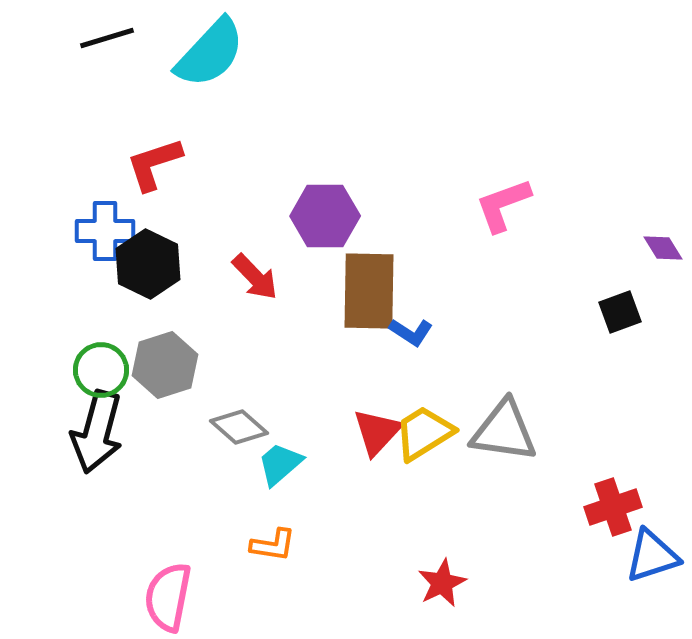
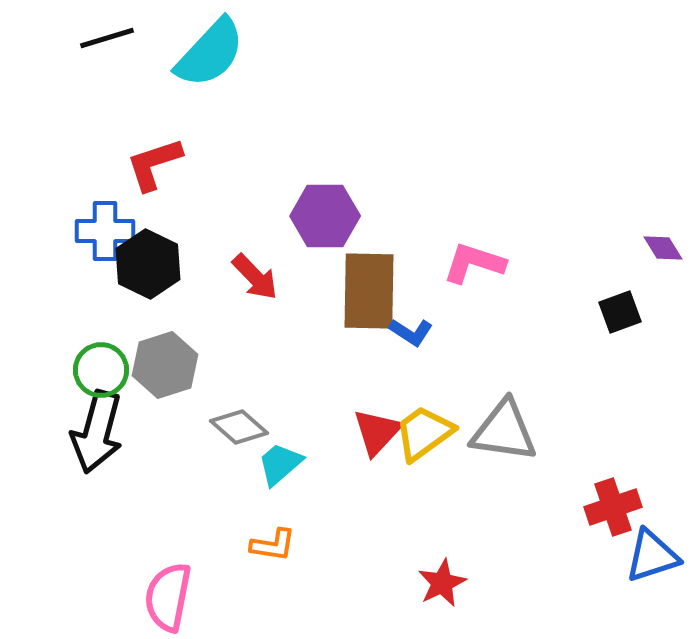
pink L-shape: moved 29 px left, 58 px down; rotated 38 degrees clockwise
yellow trapezoid: rotated 4 degrees counterclockwise
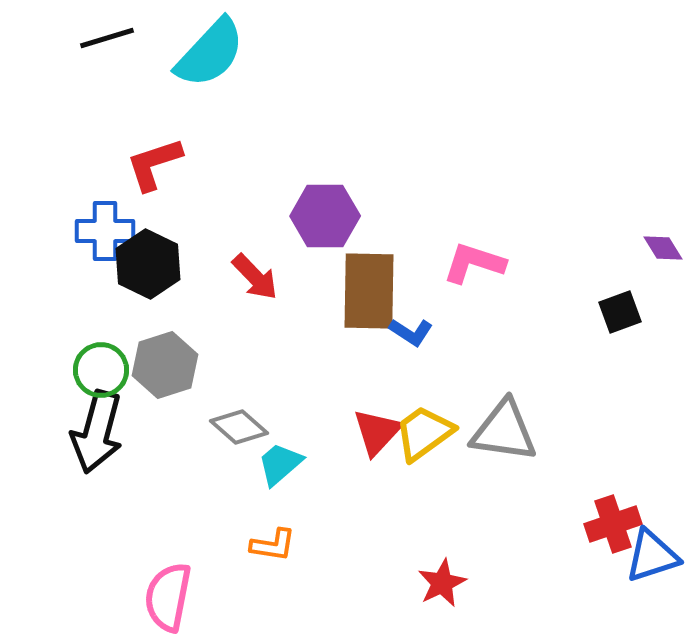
red cross: moved 17 px down
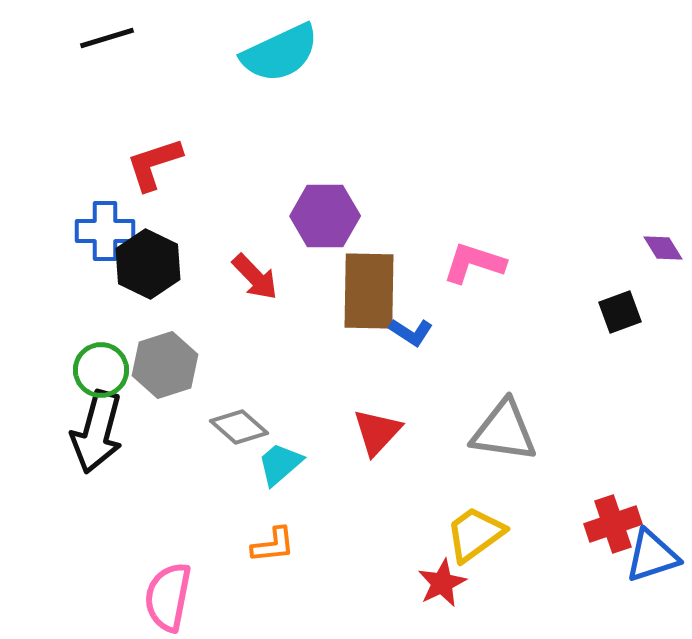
cyan semicircle: moved 70 px right; rotated 22 degrees clockwise
yellow trapezoid: moved 51 px right, 101 px down
orange L-shape: rotated 15 degrees counterclockwise
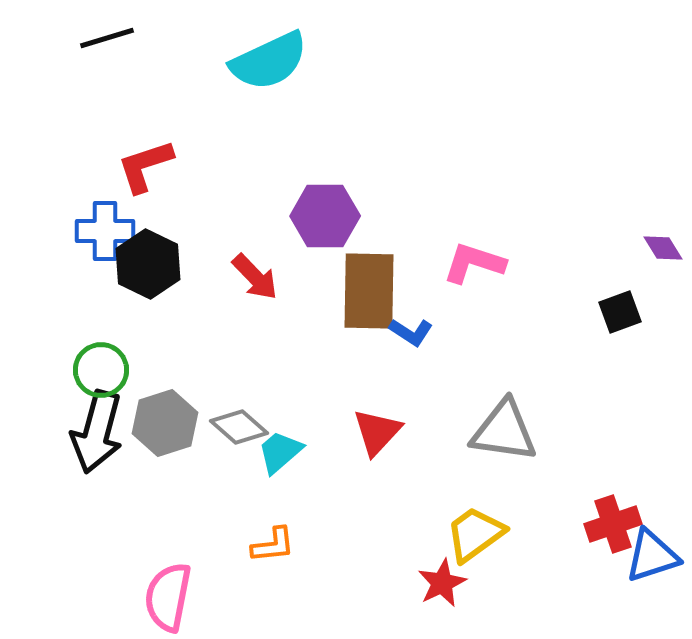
cyan semicircle: moved 11 px left, 8 px down
red L-shape: moved 9 px left, 2 px down
gray hexagon: moved 58 px down
cyan trapezoid: moved 12 px up
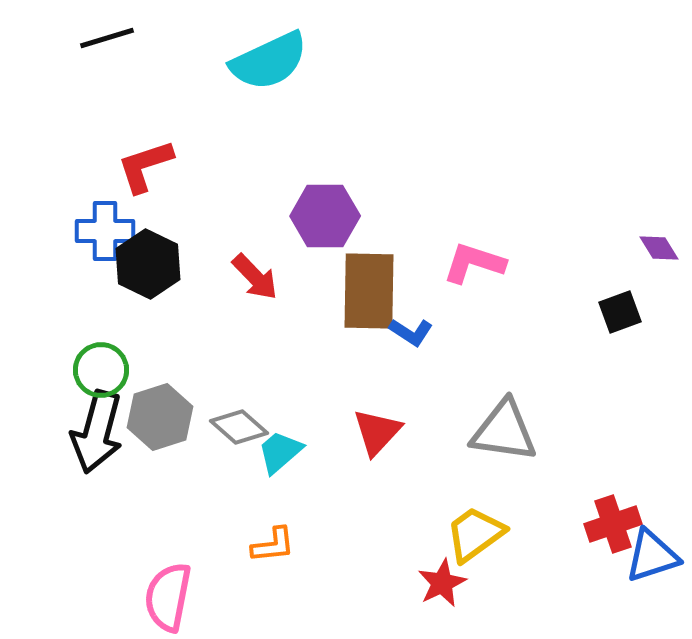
purple diamond: moved 4 px left
gray hexagon: moved 5 px left, 6 px up
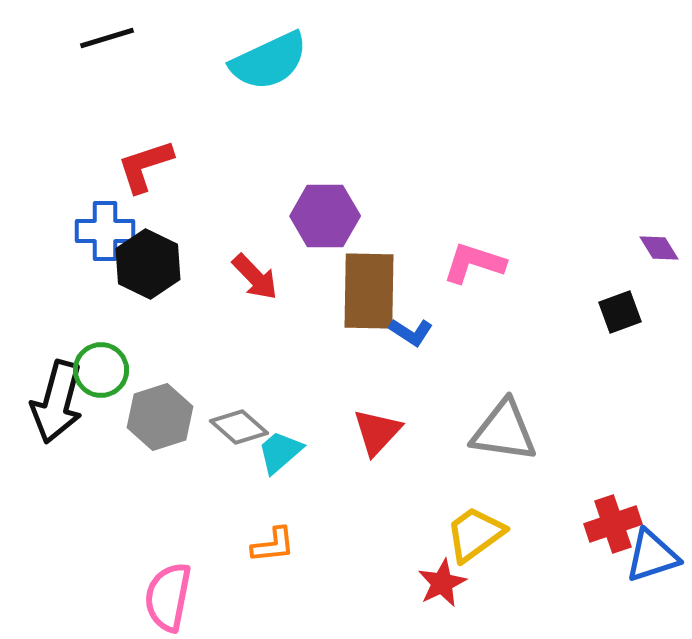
black arrow: moved 40 px left, 30 px up
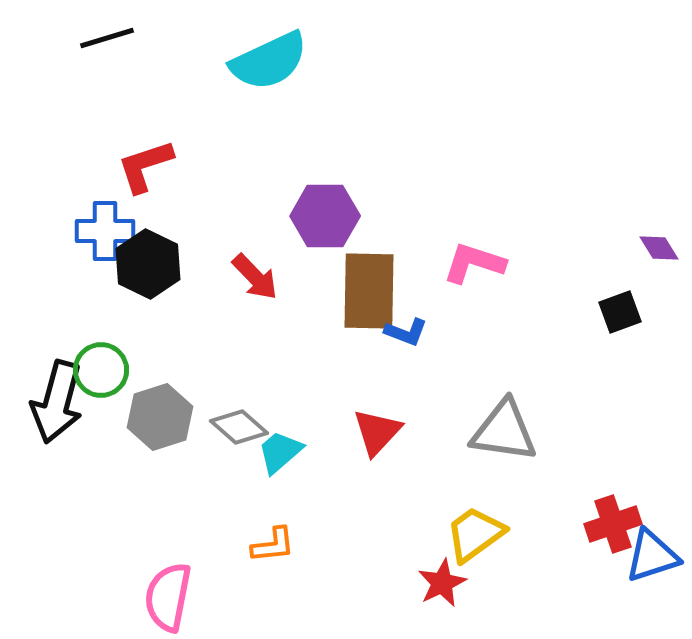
blue L-shape: moved 5 px left; rotated 12 degrees counterclockwise
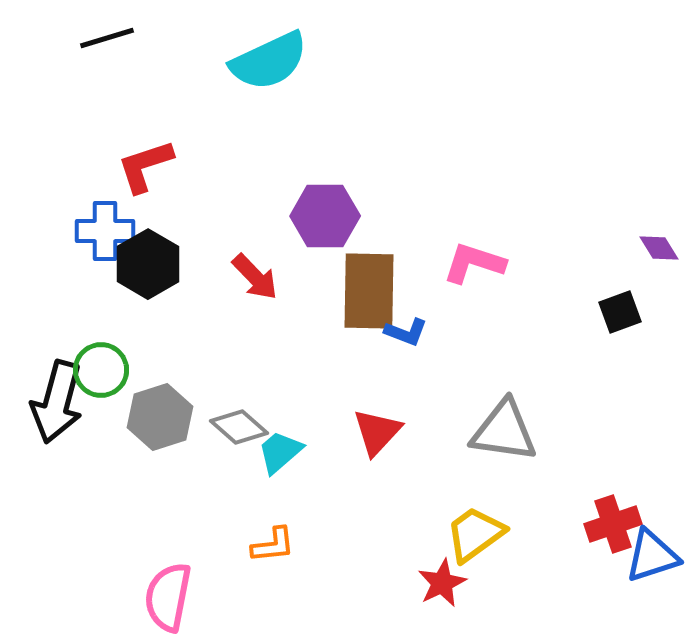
black hexagon: rotated 4 degrees clockwise
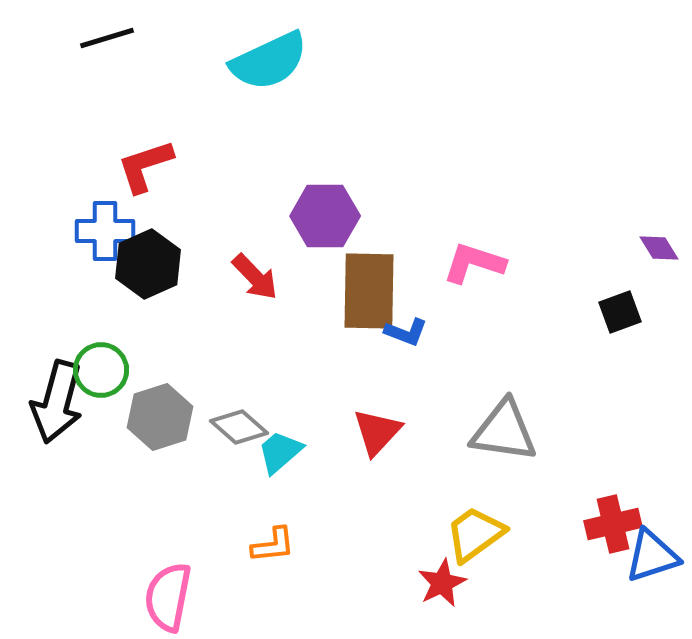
black hexagon: rotated 6 degrees clockwise
red cross: rotated 6 degrees clockwise
